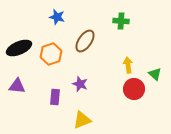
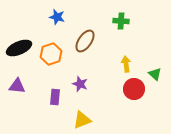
yellow arrow: moved 2 px left, 1 px up
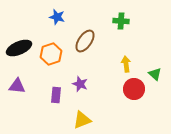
purple rectangle: moved 1 px right, 2 px up
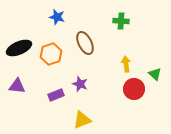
brown ellipse: moved 2 px down; rotated 60 degrees counterclockwise
purple rectangle: rotated 63 degrees clockwise
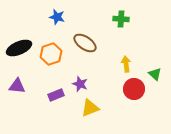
green cross: moved 2 px up
brown ellipse: rotated 30 degrees counterclockwise
yellow triangle: moved 8 px right, 12 px up
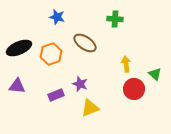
green cross: moved 6 px left
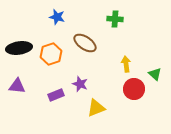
black ellipse: rotated 15 degrees clockwise
yellow triangle: moved 6 px right
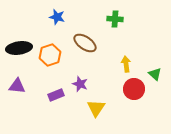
orange hexagon: moved 1 px left, 1 px down
yellow triangle: rotated 36 degrees counterclockwise
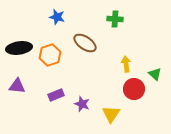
purple star: moved 2 px right, 20 px down
yellow triangle: moved 15 px right, 6 px down
